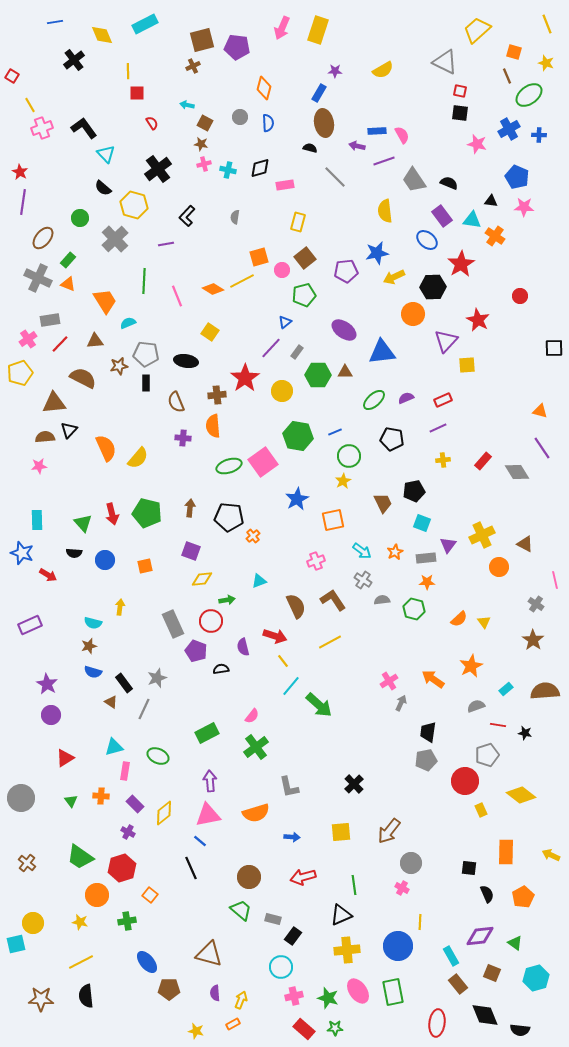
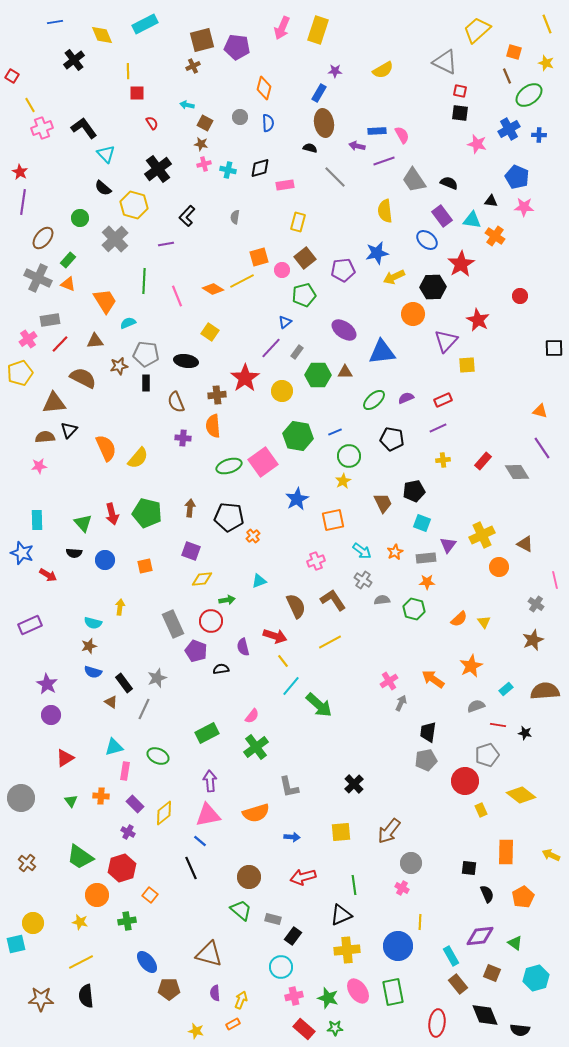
purple pentagon at (346, 271): moved 3 px left, 1 px up
brown star at (533, 640): rotated 15 degrees clockwise
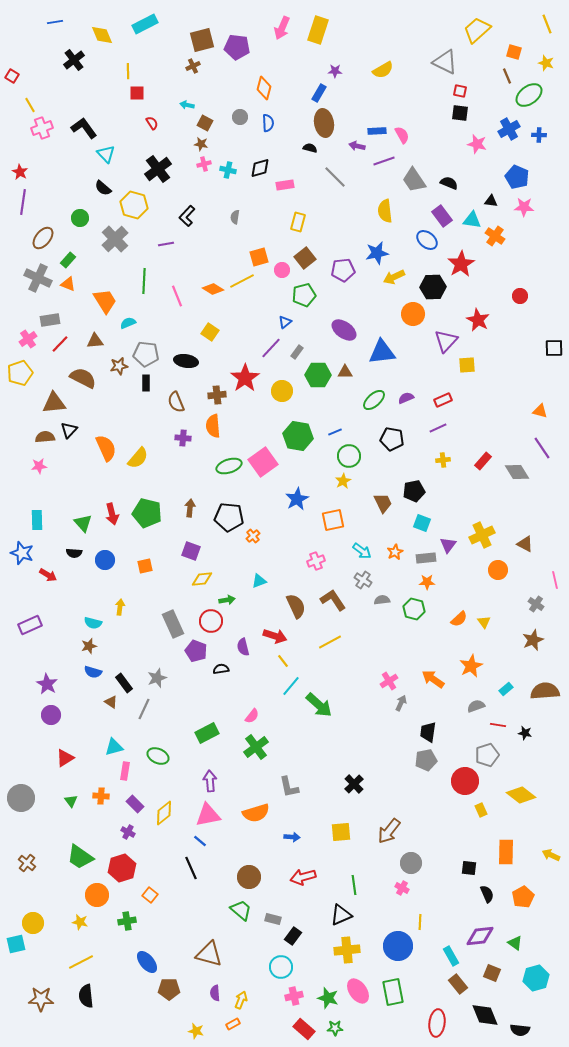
orange circle at (499, 567): moved 1 px left, 3 px down
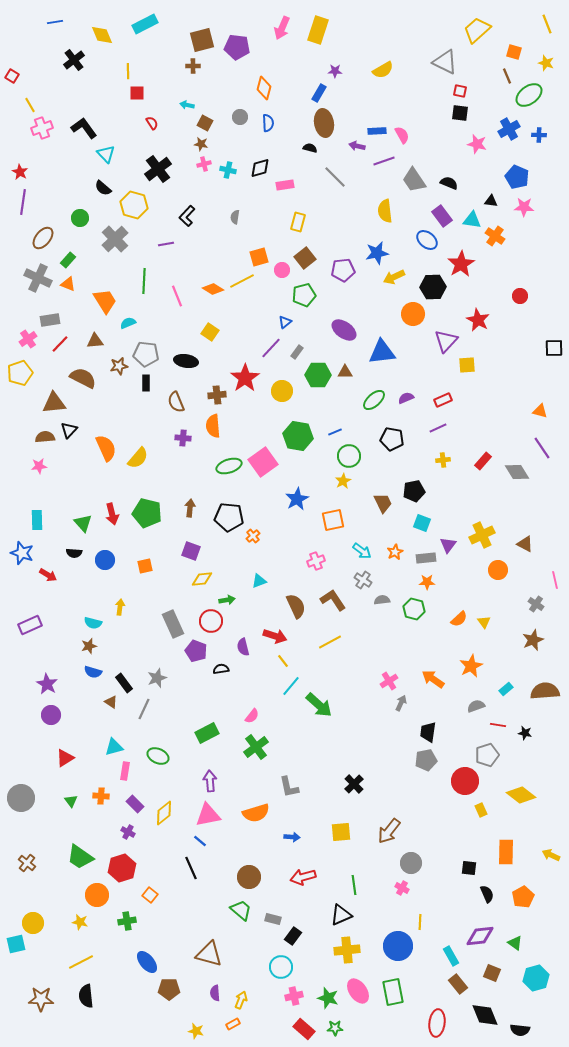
brown cross at (193, 66): rotated 24 degrees clockwise
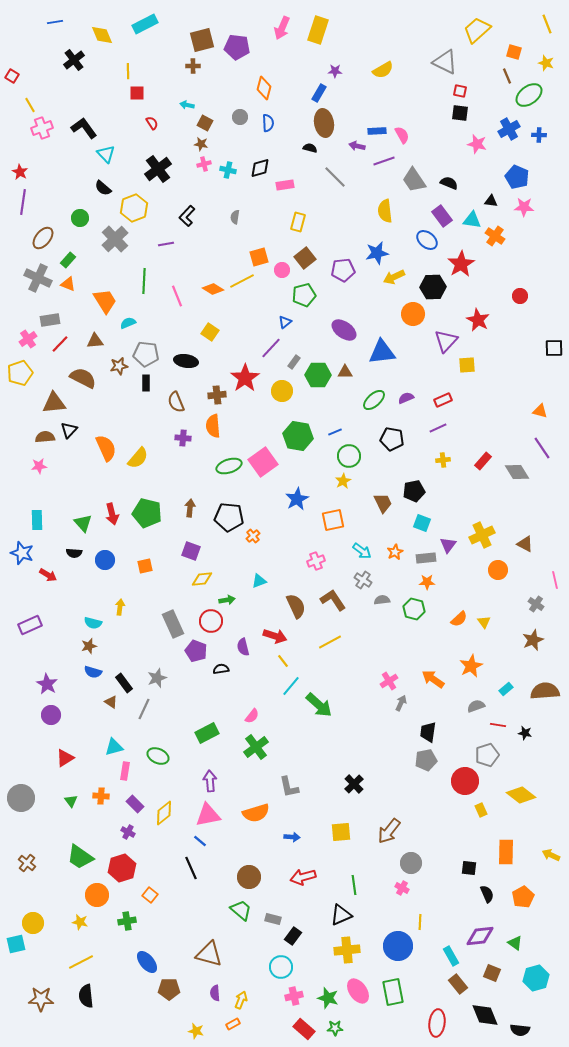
yellow hexagon at (134, 205): moved 3 px down; rotated 24 degrees clockwise
gray rectangle at (297, 352): moved 3 px left, 10 px down
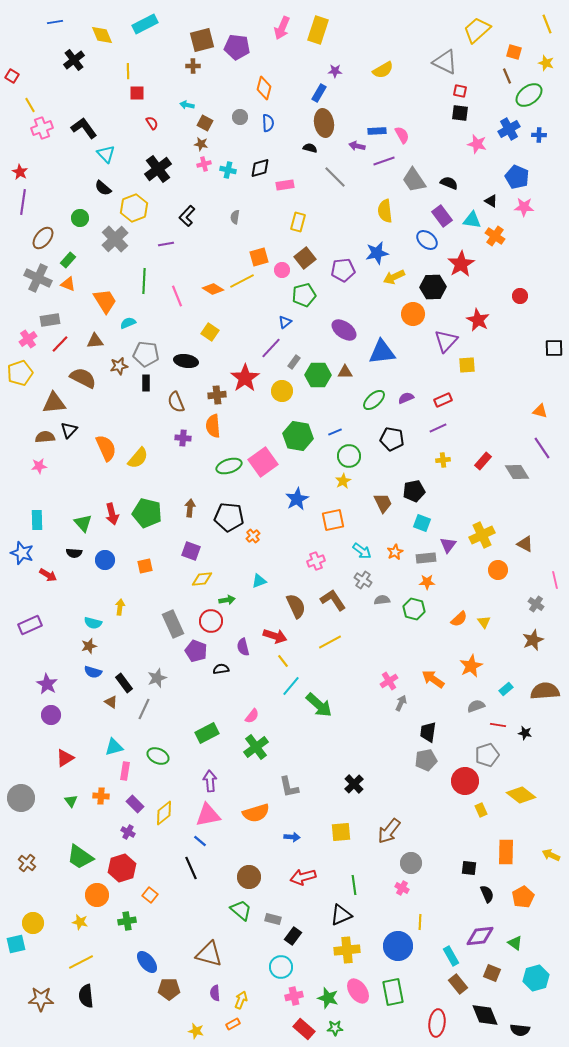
black triangle at (491, 201): rotated 24 degrees clockwise
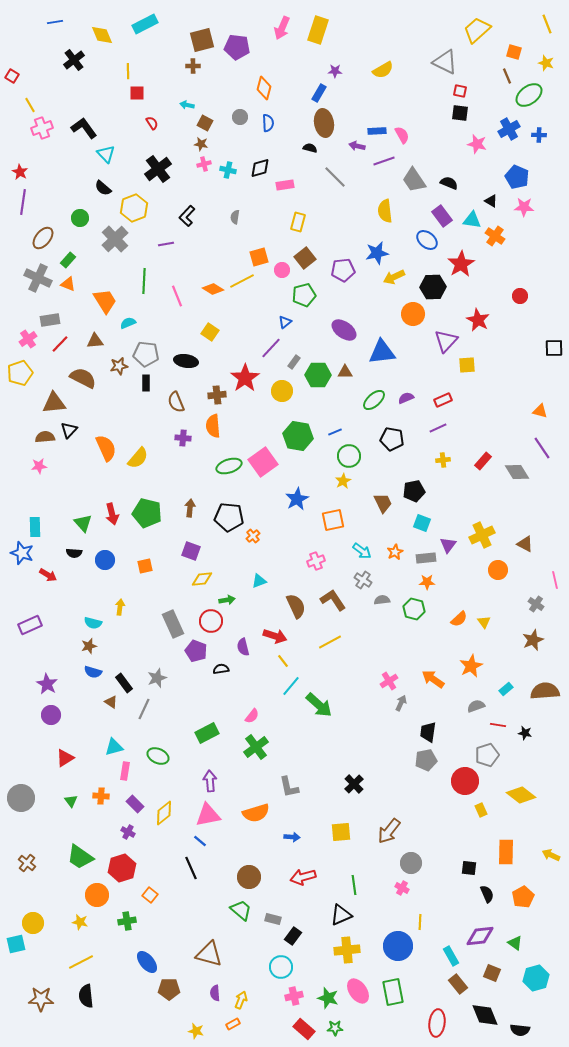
cyan rectangle at (37, 520): moved 2 px left, 7 px down
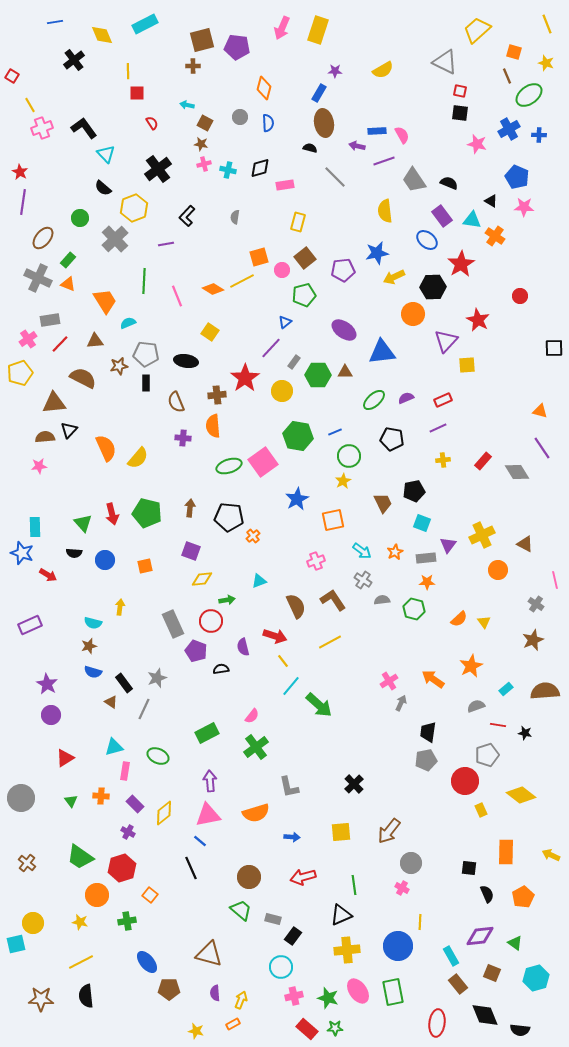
red rectangle at (304, 1029): moved 3 px right
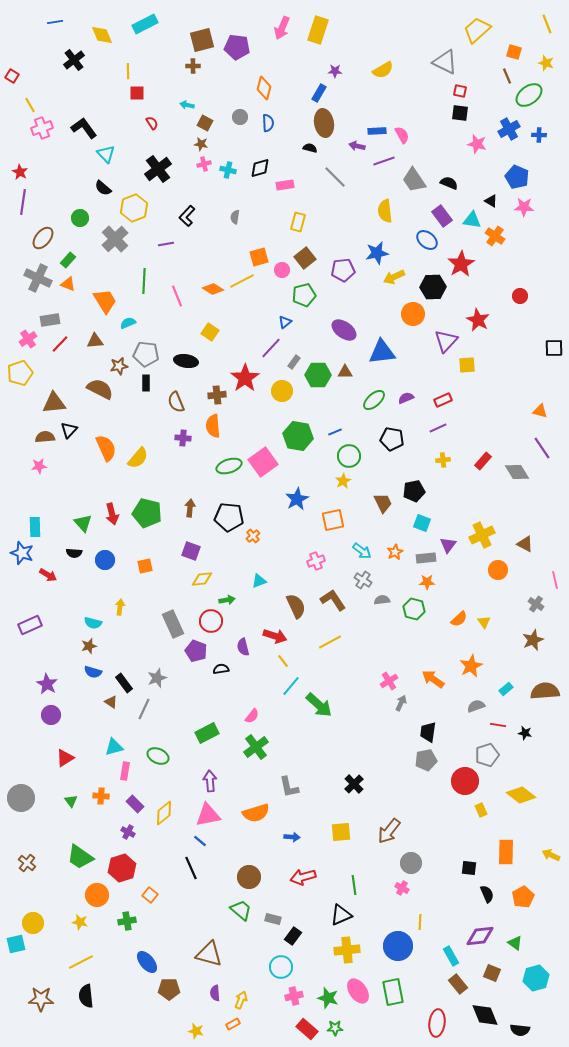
brown semicircle at (83, 378): moved 17 px right, 11 px down
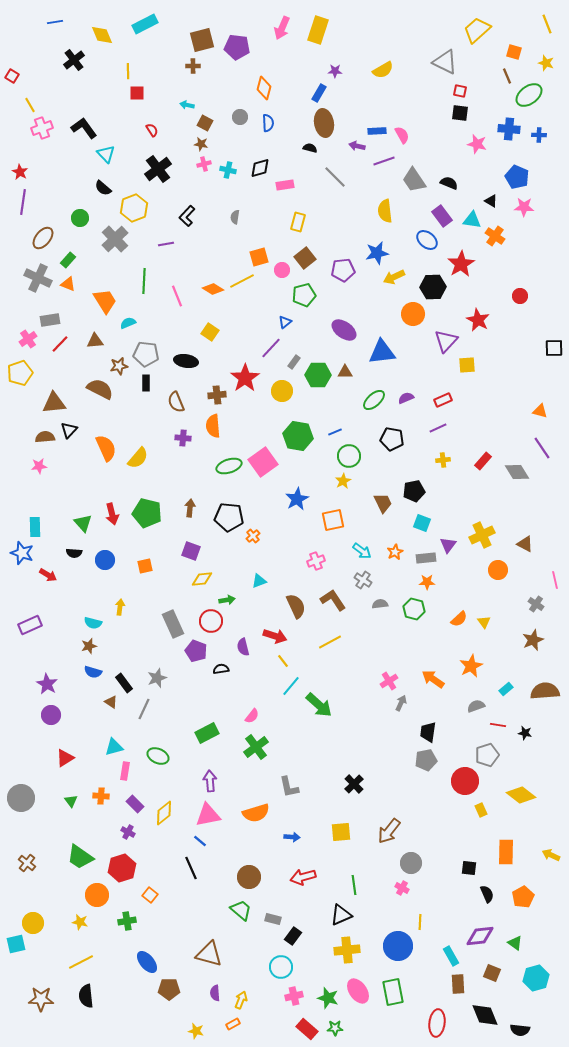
red semicircle at (152, 123): moved 7 px down
blue cross at (509, 129): rotated 35 degrees clockwise
gray semicircle at (382, 600): moved 2 px left, 4 px down
brown rectangle at (458, 984): rotated 36 degrees clockwise
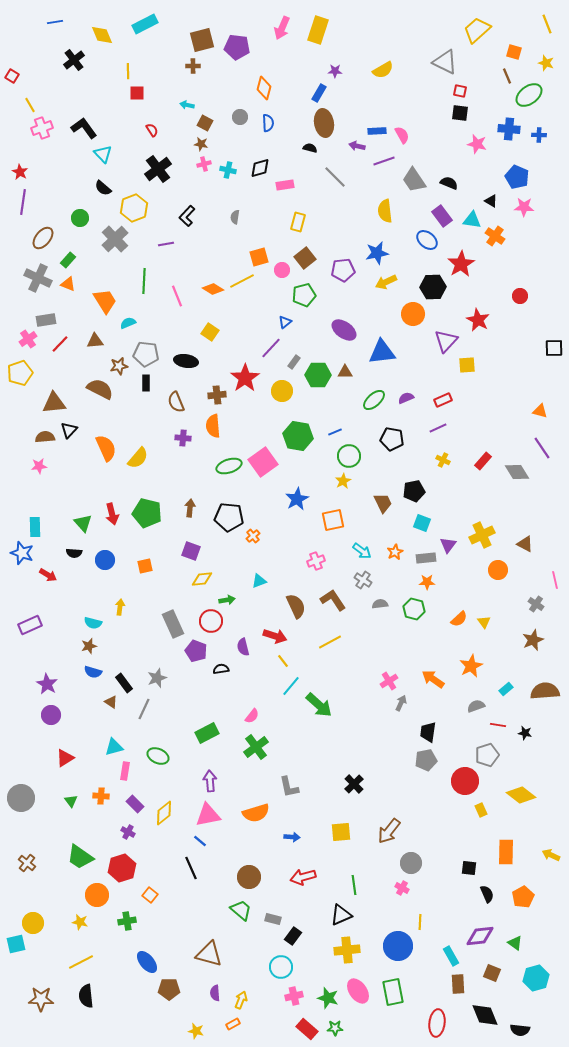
cyan triangle at (106, 154): moved 3 px left
yellow arrow at (394, 277): moved 8 px left, 5 px down
gray rectangle at (50, 320): moved 4 px left
yellow cross at (443, 460): rotated 32 degrees clockwise
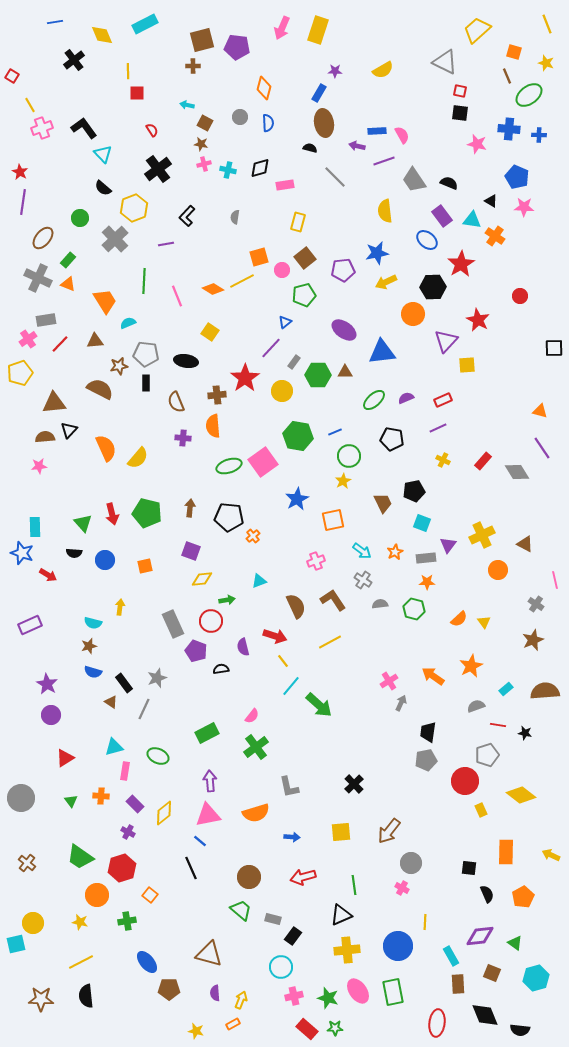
orange arrow at (433, 679): moved 3 px up
yellow line at (420, 922): moved 5 px right
